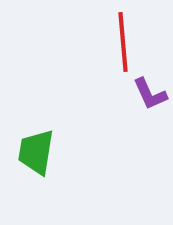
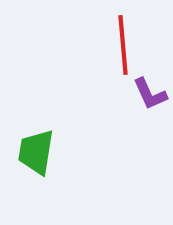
red line: moved 3 px down
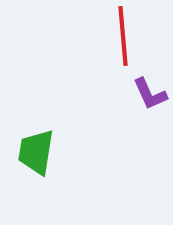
red line: moved 9 px up
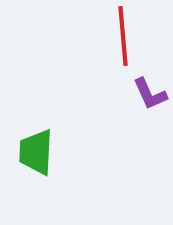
green trapezoid: rotated 6 degrees counterclockwise
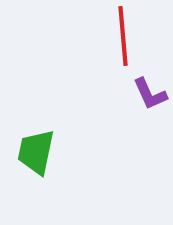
green trapezoid: rotated 9 degrees clockwise
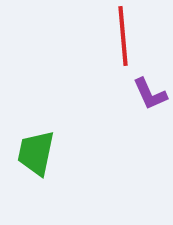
green trapezoid: moved 1 px down
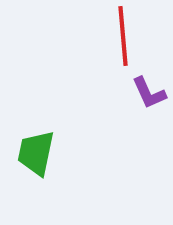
purple L-shape: moved 1 px left, 1 px up
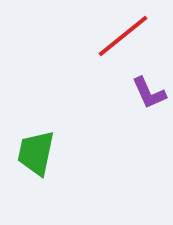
red line: rotated 56 degrees clockwise
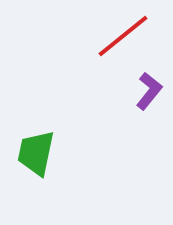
purple L-shape: moved 2 px up; rotated 117 degrees counterclockwise
